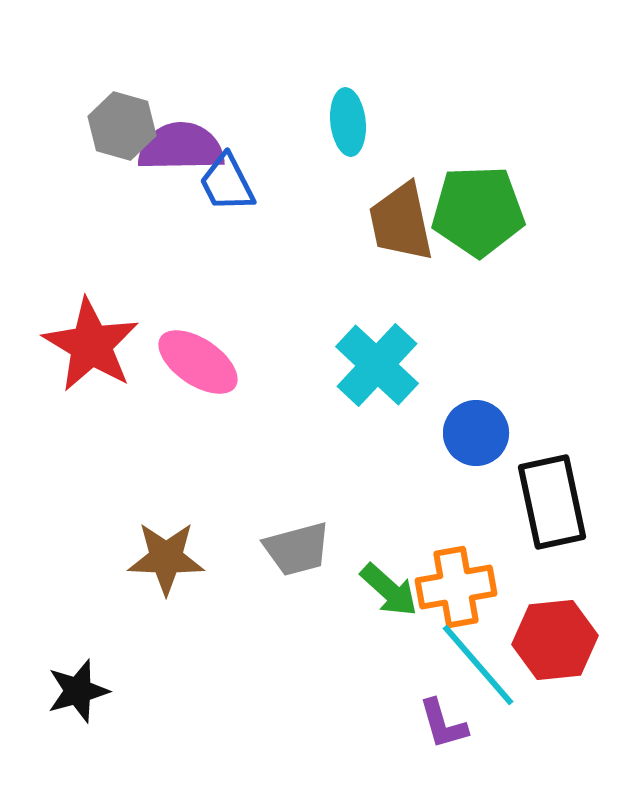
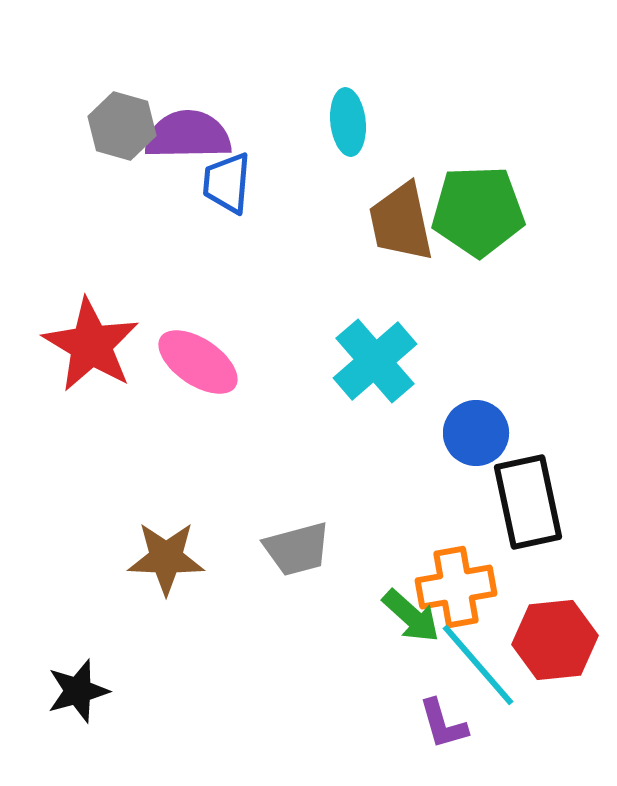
purple semicircle: moved 7 px right, 12 px up
blue trapezoid: rotated 32 degrees clockwise
cyan cross: moved 2 px left, 4 px up; rotated 6 degrees clockwise
black rectangle: moved 24 px left
green arrow: moved 22 px right, 26 px down
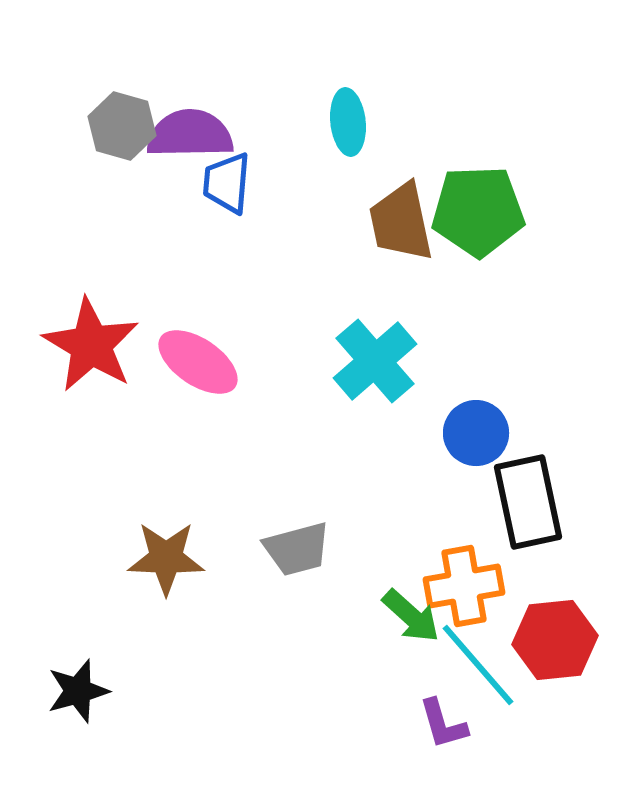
purple semicircle: moved 2 px right, 1 px up
orange cross: moved 8 px right, 1 px up
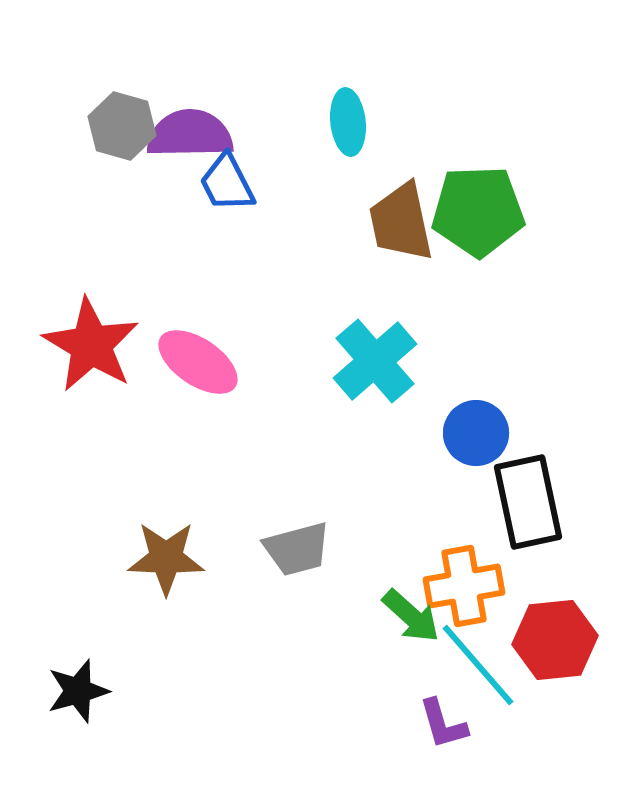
blue trapezoid: rotated 32 degrees counterclockwise
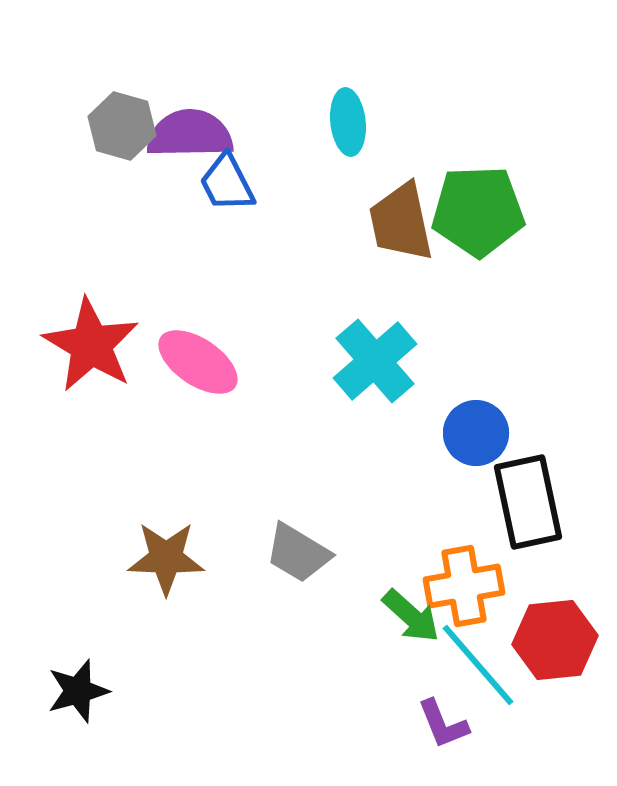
gray trapezoid: moved 1 px right, 4 px down; rotated 46 degrees clockwise
purple L-shape: rotated 6 degrees counterclockwise
